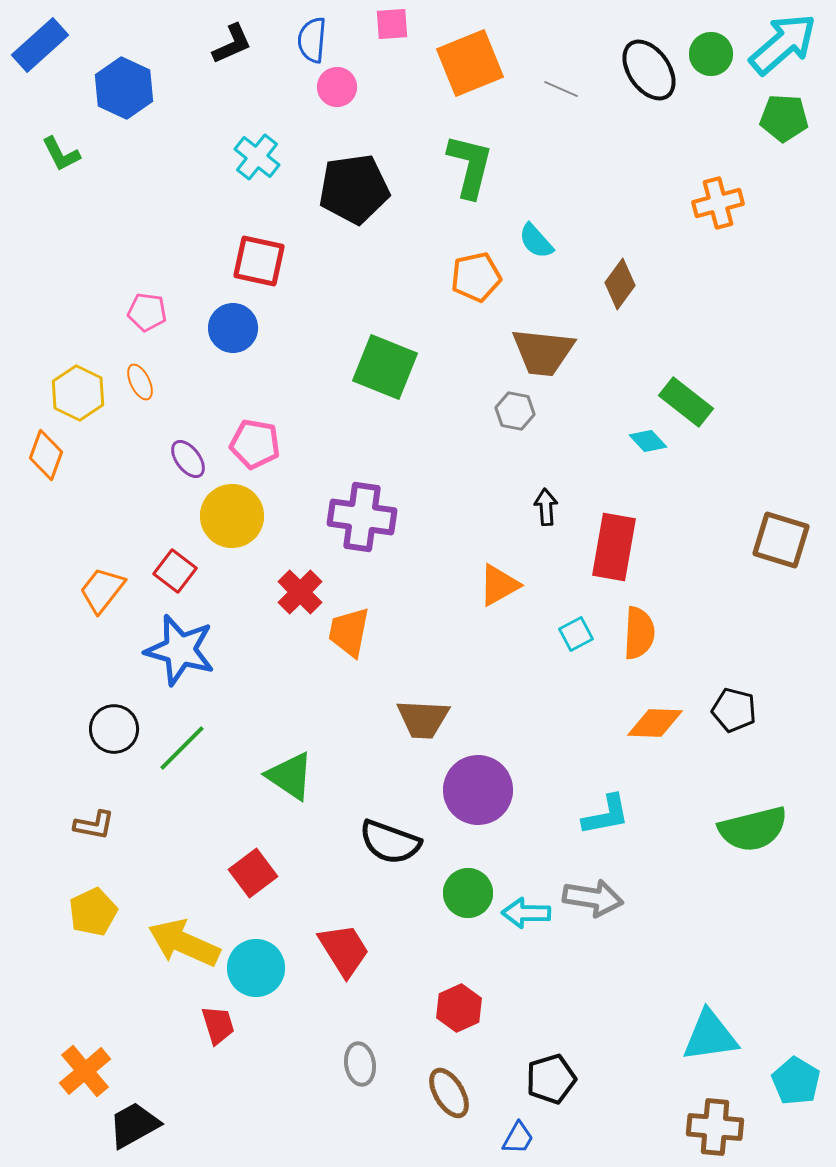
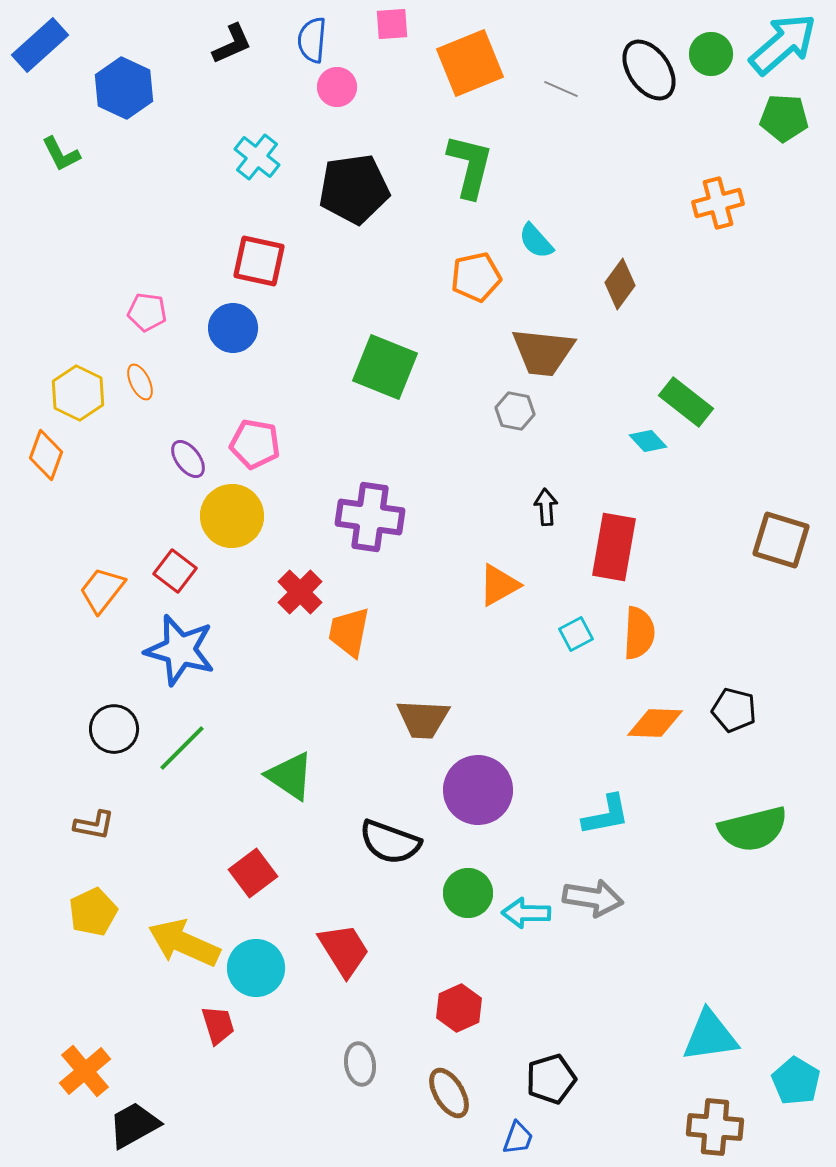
purple cross at (362, 517): moved 8 px right
blue trapezoid at (518, 1138): rotated 9 degrees counterclockwise
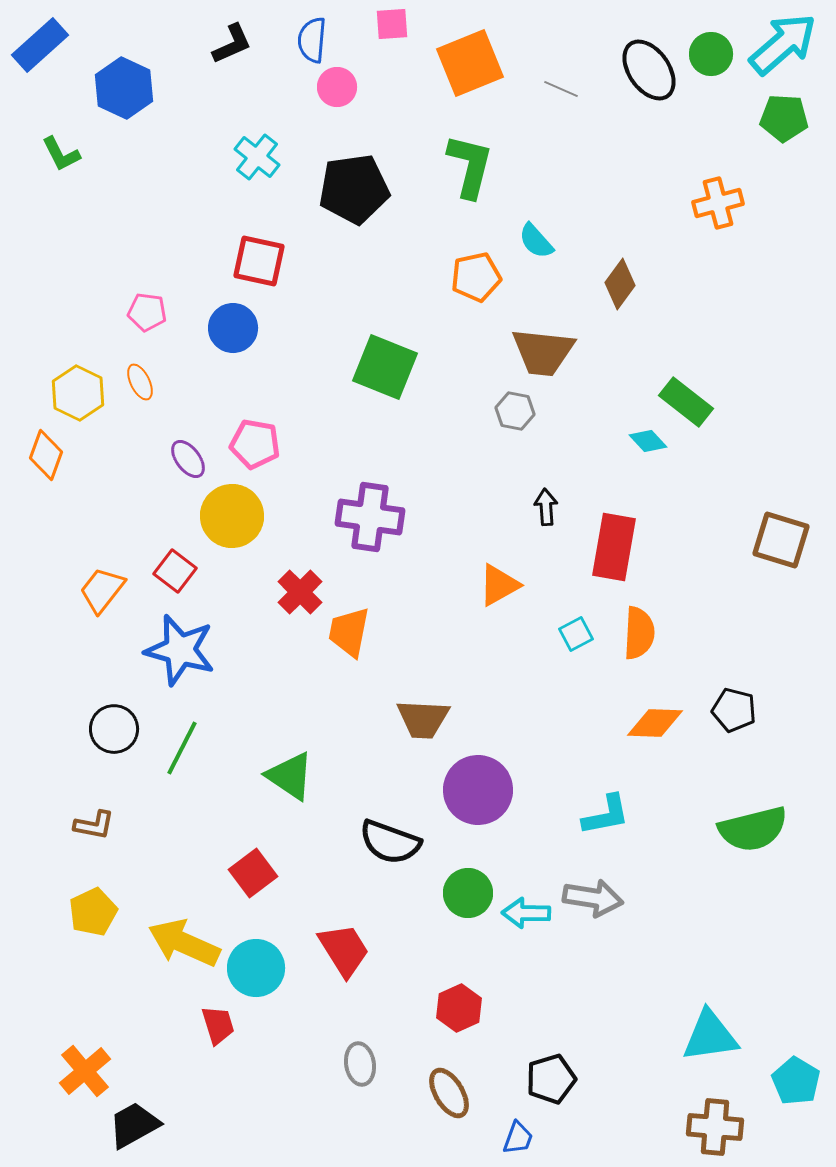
green line at (182, 748): rotated 18 degrees counterclockwise
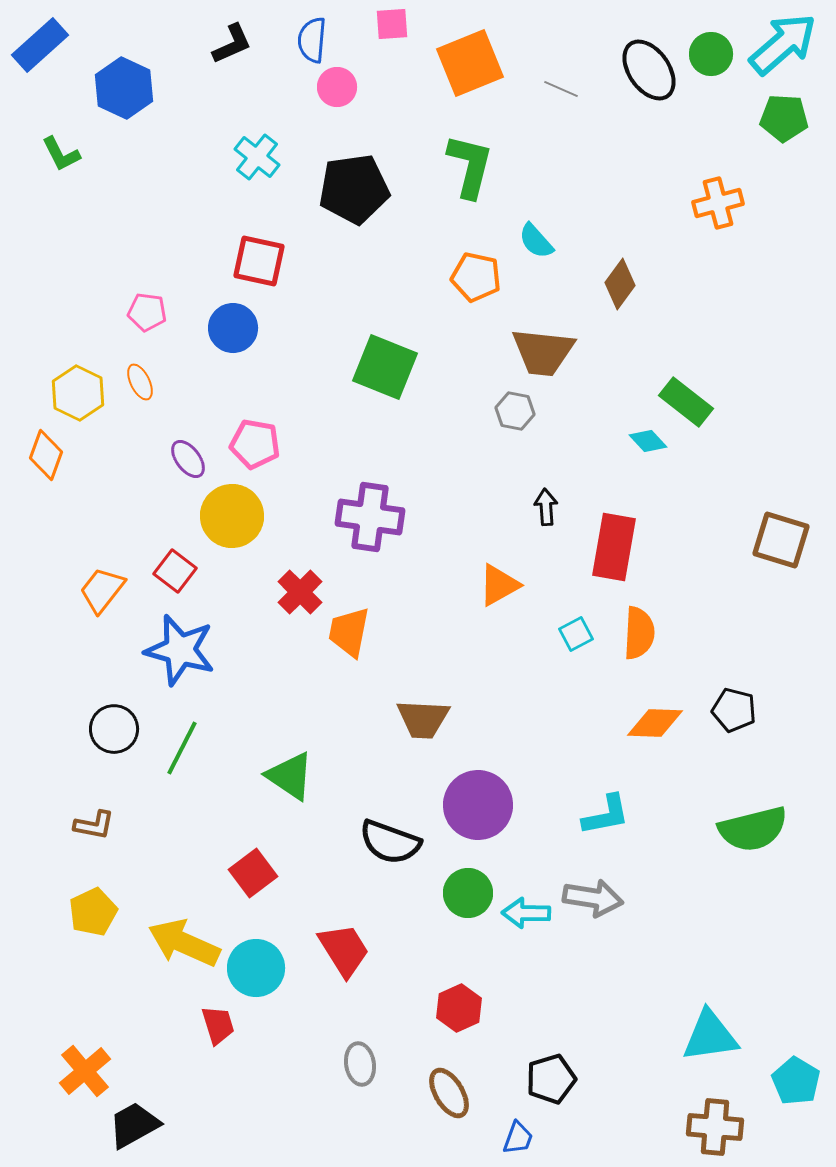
orange pentagon at (476, 277): rotated 24 degrees clockwise
purple circle at (478, 790): moved 15 px down
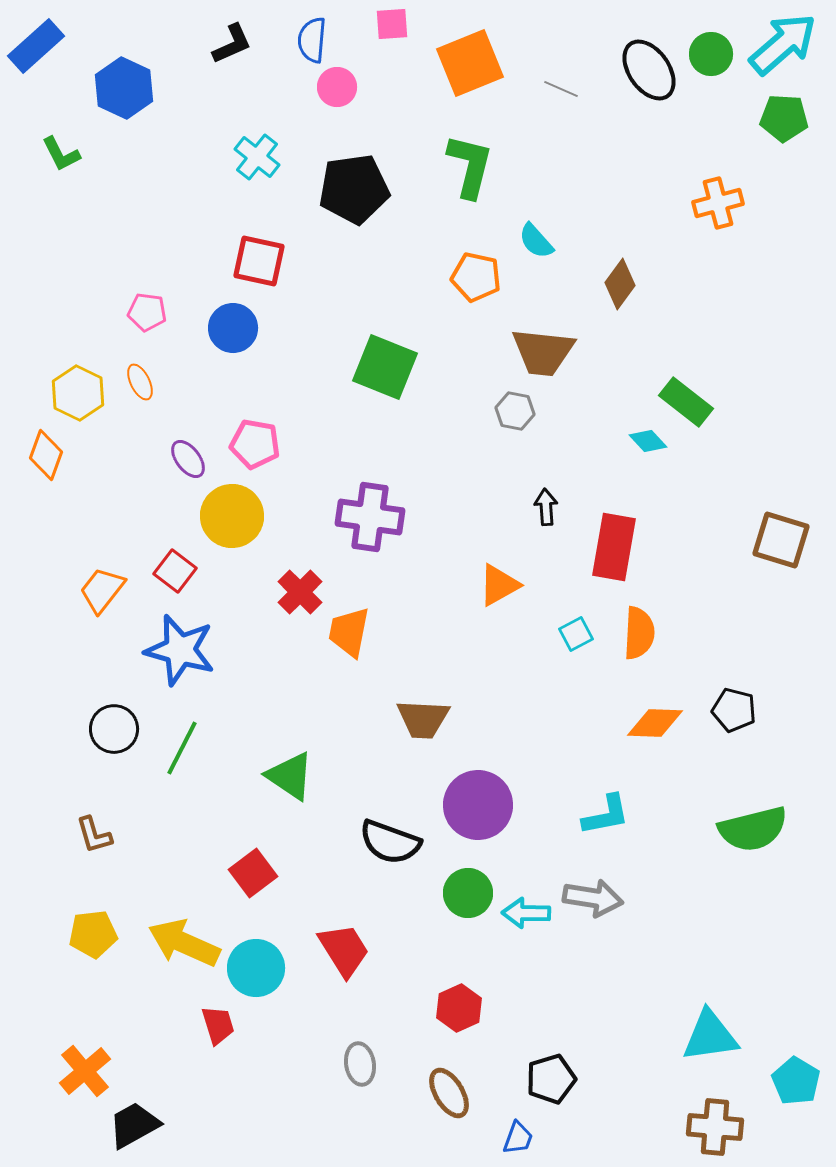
blue rectangle at (40, 45): moved 4 px left, 1 px down
brown L-shape at (94, 825): moved 10 px down; rotated 63 degrees clockwise
yellow pentagon at (93, 912): moved 22 px down; rotated 18 degrees clockwise
